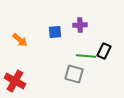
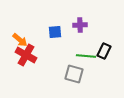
red cross: moved 11 px right, 26 px up
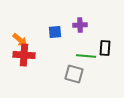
black rectangle: moved 1 px right, 3 px up; rotated 21 degrees counterclockwise
red cross: moved 2 px left; rotated 25 degrees counterclockwise
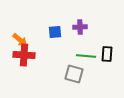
purple cross: moved 2 px down
black rectangle: moved 2 px right, 6 px down
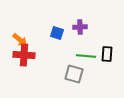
blue square: moved 2 px right, 1 px down; rotated 24 degrees clockwise
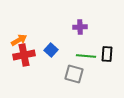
blue square: moved 6 px left, 17 px down; rotated 24 degrees clockwise
orange arrow: moved 1 px left; rotated 70 degrees counterclockwise
red cross: rotated 15 degrees counterclockwise
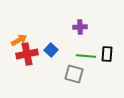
red cross: moved 3 px right, 1 px up
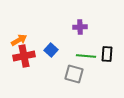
red cross: moved 3 px left, 2 px down
